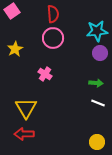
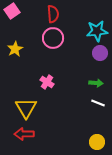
pink cross: moved 2 px right, 8 px down
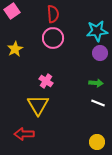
pink cross: moved 1 px left, 1 px up
yellow triangle: moved 12 px right, 3 px up
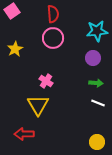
purple circle: moved 7 px left, 5 px down
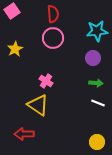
yellow triangle: rotated 25 degrees counterclockwise
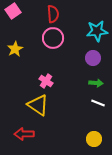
pink square: moved 1 px right
yellow circle: moved 3 px left, 3 px up
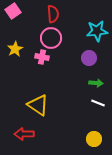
pink circle: moved 2 px left
purple circle: moved 4 px left
pink cross: moved 4 px left, 24 px up; rotated 24 degrees counterclockwise
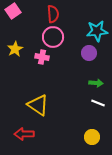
pink circle: moved 2 px right, 1 px up
purple circle: moved 5 px up
yellow circle: moved 2 px left, 2 px up
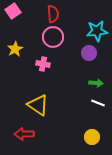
pink cross: moved 1 px right, 7 px down
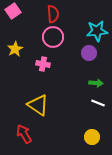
red arrow: rotated 60 degrees clockwise
